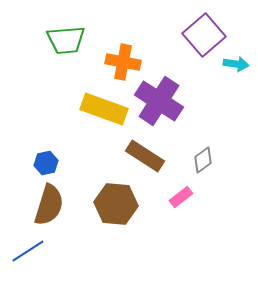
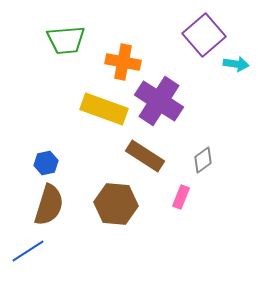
pink rectangle: rotated 30 degrees counterclockwise
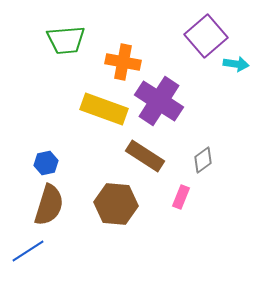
purple square: moved 2 px right, 1 px down
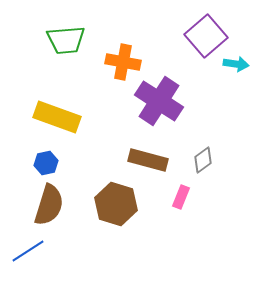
yellow rectangle: moved 47 px left, 8 px down
brown rectangle: moved 3 px right, 4 px down; rotated 18 degrees counterclockwise
brown hexagon: rotated 12 degrees clockwise
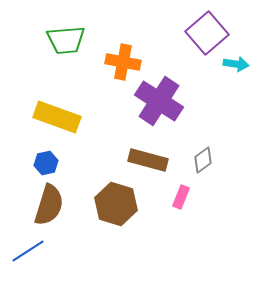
purple square: moved 1 px right, 3 px up
